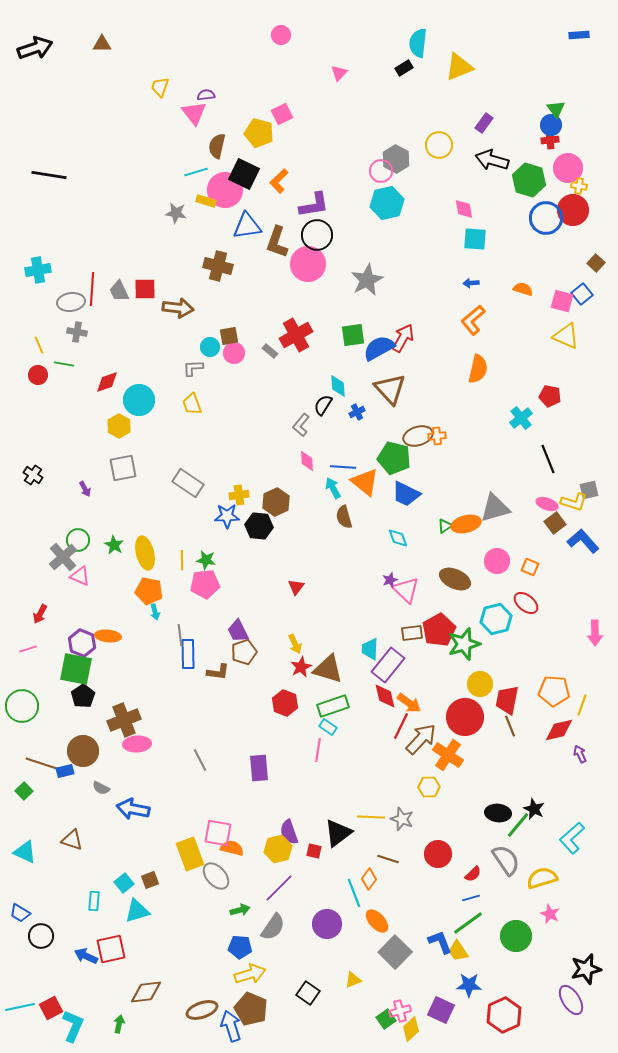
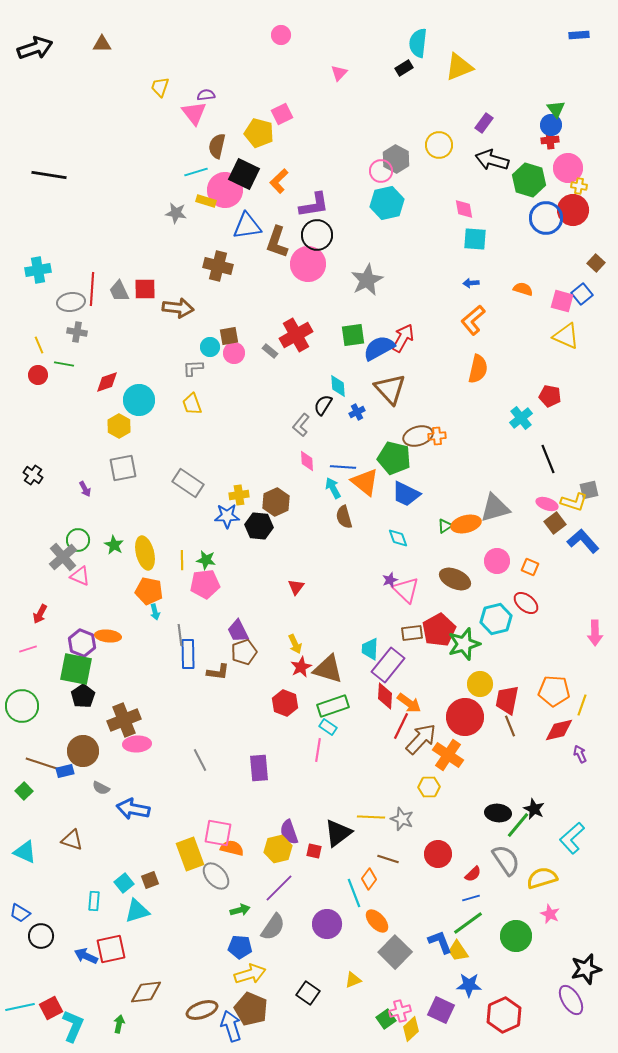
red diamond at (385, 696): rotated 16 degrees clockwise
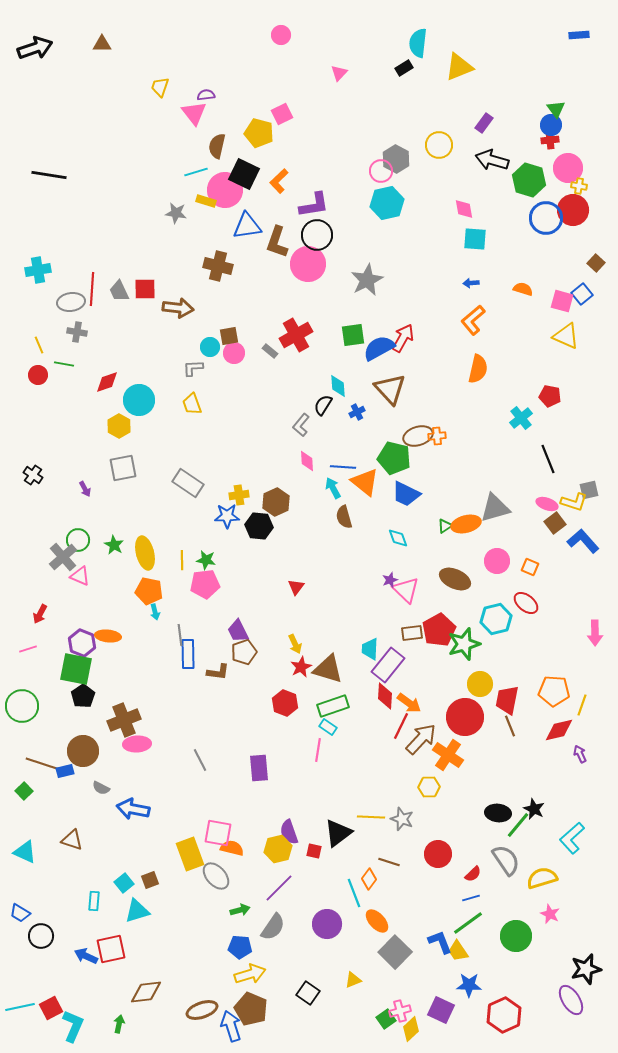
brown line at (388, 859): moved 1 px right, 3 px down
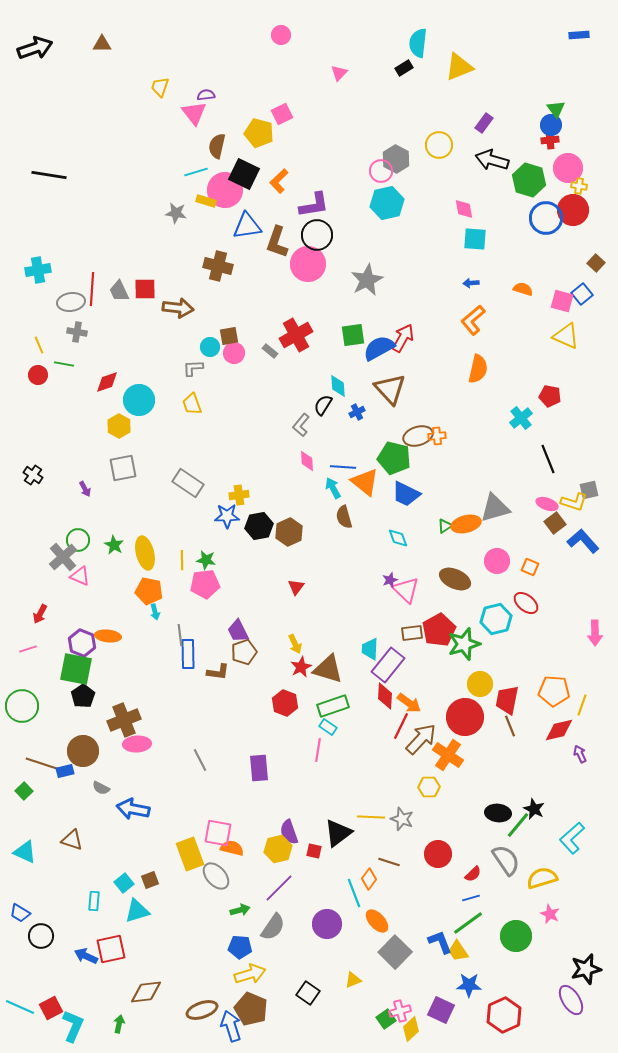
brown hexagon at (276, 502): moved 13 px right, 30 px down
black hexagon at (259, 526): rotated 16 degrees counterclockwise
cyan line at (20, 1007): rotated 36 degrees clockwise
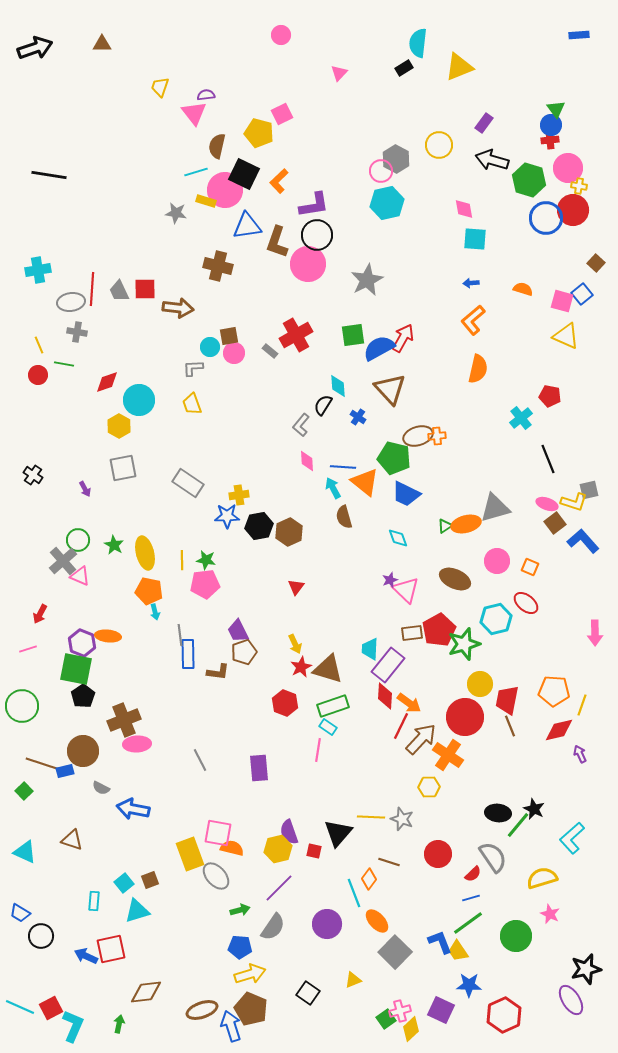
blue cross at (357, 412): moved 1 px right, 5 px down; rotated 28 degrees counterclockwise
gray cross at (63, 557): moved 4 px down
black triangle at (338, 833): rotated 12 degrees counterclockwise
gray semicircle at (506, 860): moved 13 px left, 3 px up
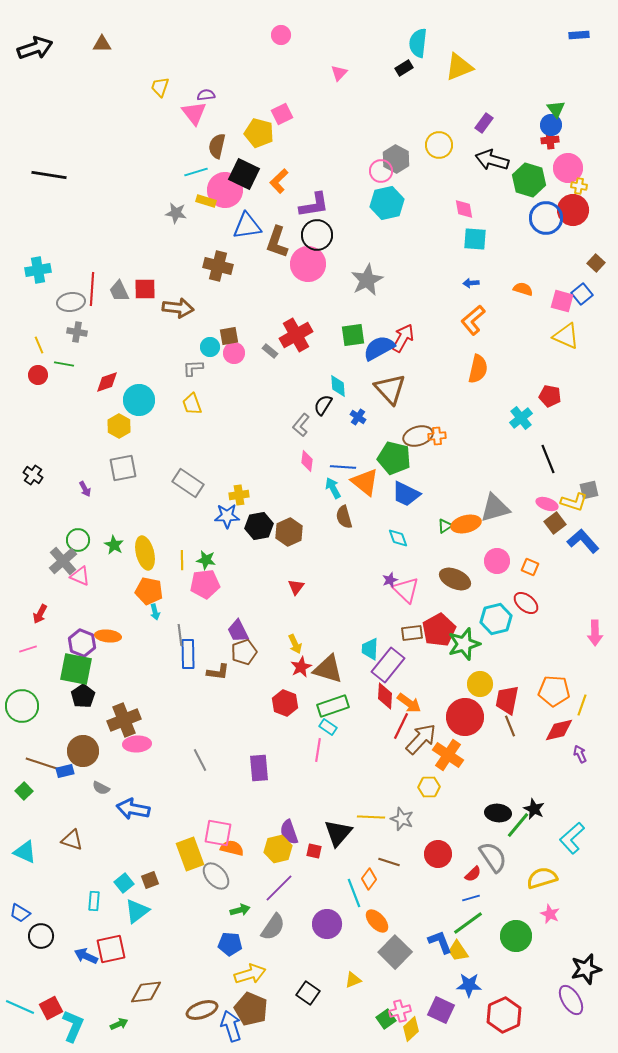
pink diamond at (307, 461): rotated 10 degrees clockwise
cyan triangle at (137, 911): rotated 20 degrees counterclockwise
blue pentagon at (240, 947): moved 10 px left, 3 px up
green arrow at (119, 1024): rotated 54 degrees clockwise
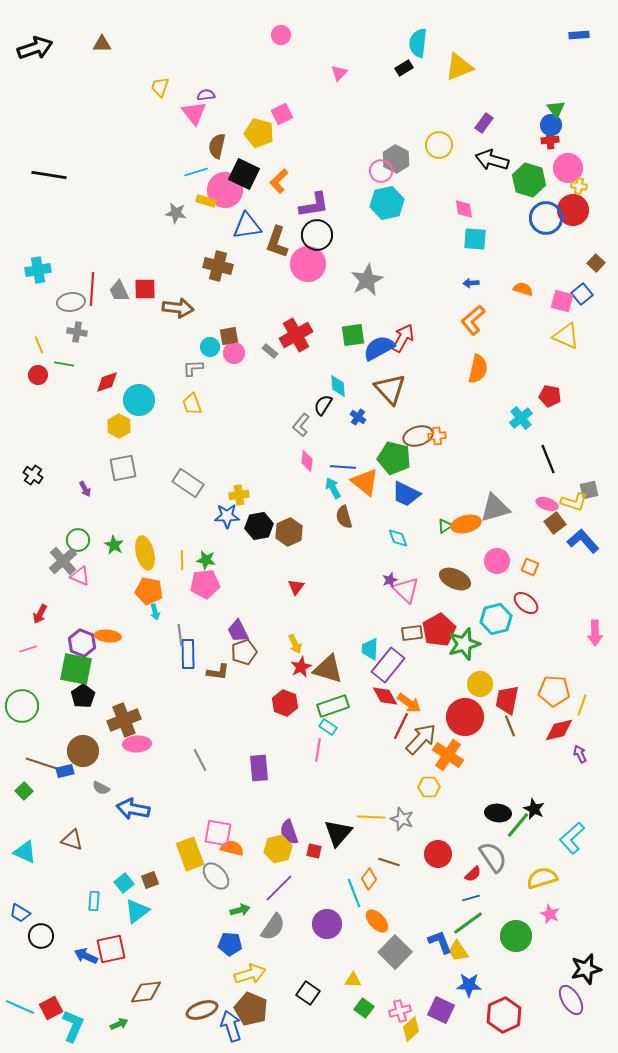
red diamond at (385, 696): rotated 32 degrees counterclockwise
yellow triangle at (353, 980): rotated 24 degrees clockwise
green square at (386, 1019): moved 22 px left, 11 px up; rotated 18 degrees counterclockwise
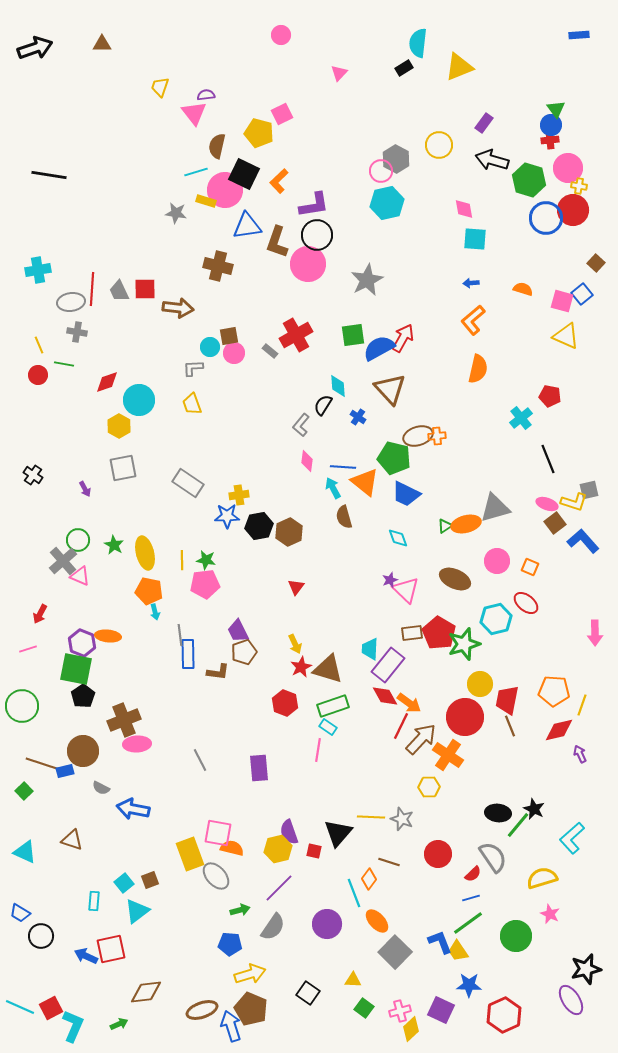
red pentagon at (439, 630): moved 3 px down; rotated 12 degrees counterclockwise
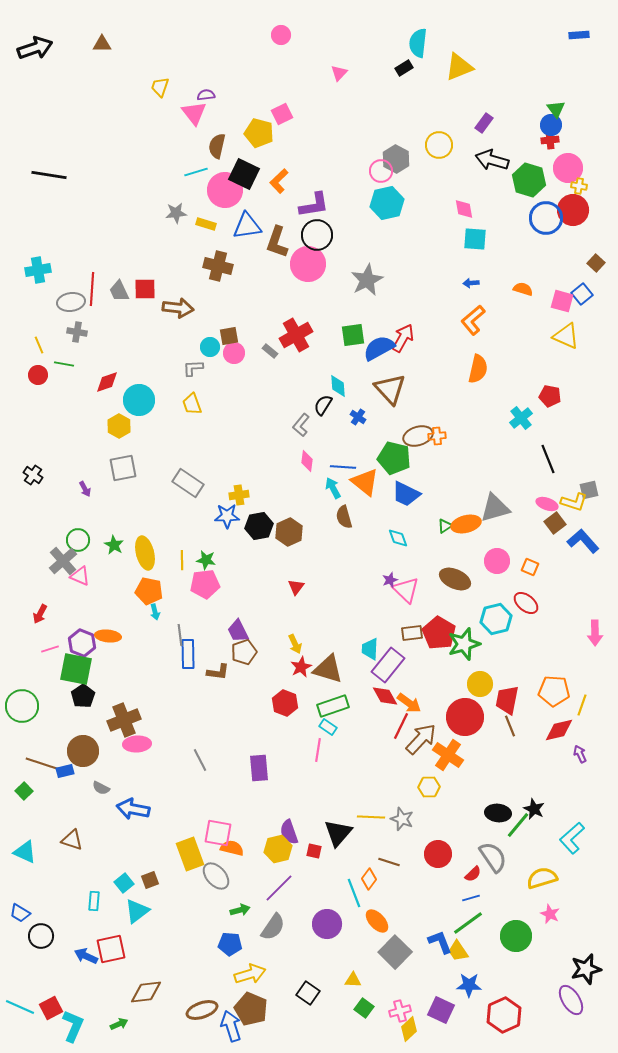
yellow rectangle at (206, 201): moved 23 px down
gray star at (176, 213): rotated 15 degrees counterclockwise
pink line at (28, 649): moved 22 px right
yellow diamond at (411, 1029): moved 2 px left
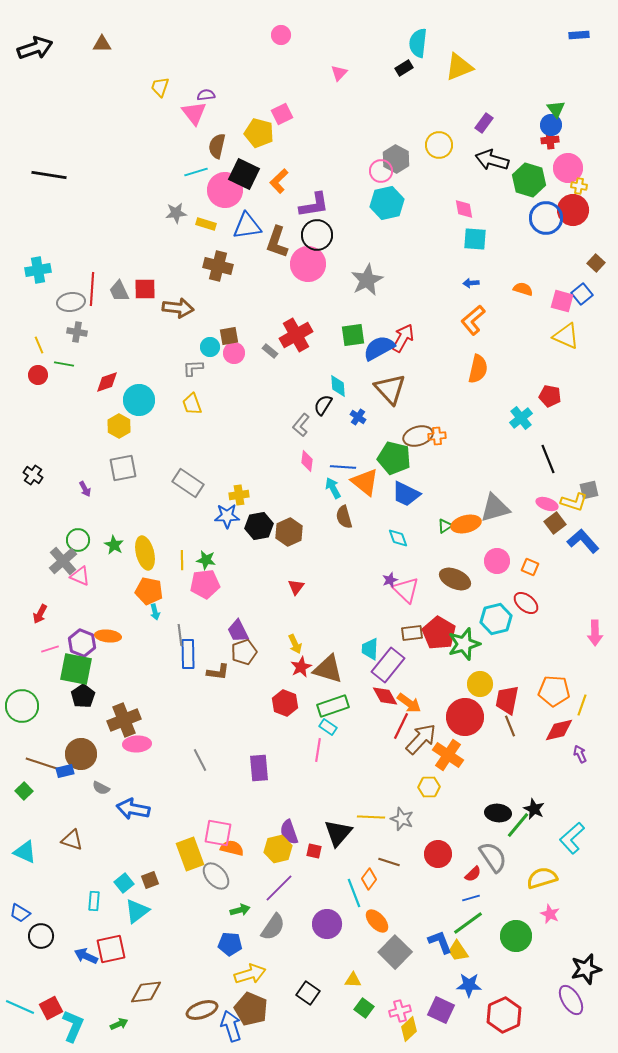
brown circle at (83, 751): moved 2 px left, 3 px down
